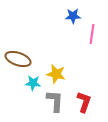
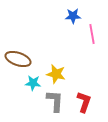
pink line: rotated 18 degrees counterclockwise
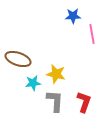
cyan star: rotated 14 degrees counterclockwise
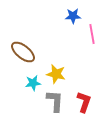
brown ellipse: moved 5 px right, 7 px up; rotated 20 degrees clockwise
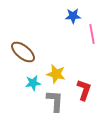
red L-shape: moved 12 px up
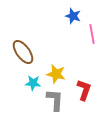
blue star: rotated 21 degrees clockwise
brown ellipse: rotated 15 degrees clockwise
cyan star: rotated 14 degrees clockwise
gray L-shape: moved 1 px up
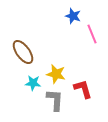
pink line: rotated 12 degrees counterclockwise
red L-shape: moved 1 px left, 1 px up; rotated 35 degrees counterclockwise
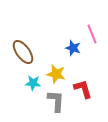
blue star: moved 32 px down
gray L-shape: moved 1 px right, 1 px down
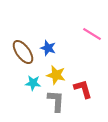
pink line: rotated 36 degrees counterclockwise
blue star: moved 25 px left
yellow star: moved 1 px down
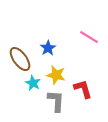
pink line: moved 3 px left, 3 px down
blue star: rotated 21 degrees clockwise
brown ellipse: moved 3 px left, 7 px down
cyan star: rotated 21 degrees clockwise
